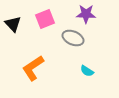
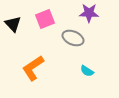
purple star: moved 3 px right, 1 px up
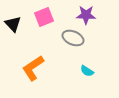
purple star: moved 3 px left, 2 px down
pink square: moved 1 px left, 2 px up
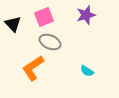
purple star: rotated 18 degrees counterclockwise
gray ellipse: moved 23 px left, 4 px down
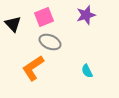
cyan semicircle: rotated 32 degrees clockwise
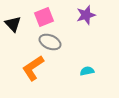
cyan semicircle: rotated 104 degrees clockwise
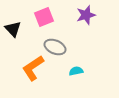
black triangle: moved 5 px down
gray ellipse: moved 5 px right, 5 px down
cyan semicircle: moved 11 px left
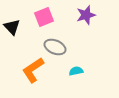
black triangle: moved 1 px left, 2 px up
orange L-shape: moved 2 px down
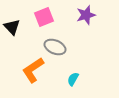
cyan semicircle: moved 3 px left, 8 px down; rotated 48 degrees counterclockwise
